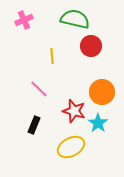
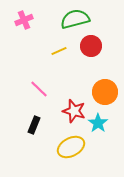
green semicircle: rotated 28 degrees counterclockwise
yellow line: moved 7 px right, 5 px up; rotated 70 degrees clockwise
orange circle: moved 3 px right
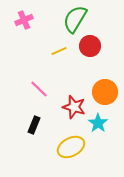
green semicircle: rotated 44 degrees counterclockwise
red circle: moved 1 px left
red star: moved 4 px up
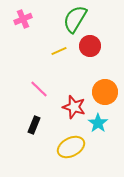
pink cross: moved 1 px left, 1 px up
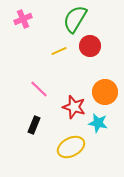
cyan star: rotated 24 degrees counterclockwise
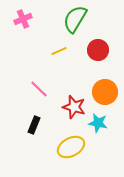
red circle: moved 8 px right, 4 px down
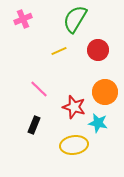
yellow ellipse: moved 3 px right, 2 px up; rotated 20 degrees clockwise
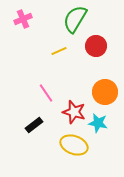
red circle: moved 2 px left, 4 px up
pink line: moved 7 px right, 4 px down; rotated 12 degrees clockwise
red star: moved 5 px down
black rectangle: rotated 30 degrees clockwise
yellow ellipse: rotated 28 degrees clockwise
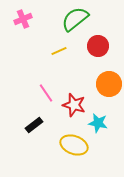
green semicircle: rotated 20 degrees clockwise
red circle: moved 2 px right
orange circle: moved 4 px right, 8 px up
red star: moved 7 px up
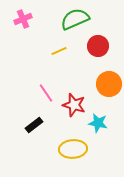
green semicircle: rotated 16 degrees clockwise
yellow ellipse: moved 1 px left, 4 px down; rotated 24 degrees counterclockwise
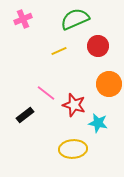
pink line: rotated 18 degrees counterclockwise
black rectangle: moved 9 px left, 10 px up
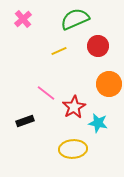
pink cross: rotated 18 degrees counterclockwise
red star: moved 2 px down; rotated 25 degrees clockwise
black rectangle: moved 6 px down; rotated 18 degrees clockwise
